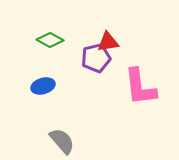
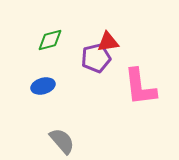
green diamond: rotated 44 degrees counterclockwise
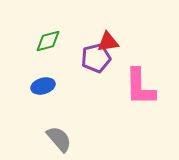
green diamond: moved 2 px left, 1 px down
pink L-shape: rotated 6 degrees clockwise
gray semicircle: moved 3 px left, 2 px up
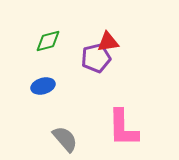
pink L-shape: moved 17 px left, 41 px down
gray semicircle: moved 6 px right
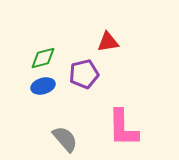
green diamond: moved 5 px left, 17 px down
purple pentagon: moved 12 px left, 16 px down
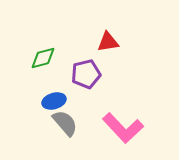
purple pentagon: moved 2 px right
blue ellipse: moved 11 px right, 15 px down
pink L-shape: rotated 42 degrees counterclockwise
gray semicircle: moved 16 px up
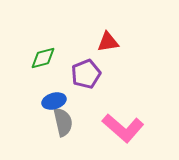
purple pentagon: rotated 8 degrees counterclockwise
gray semicircle: moved 2 px left, 1 px up; rotated 28 degrees clockwise
pink L-shape: rotated 6 degrees counterclockwise
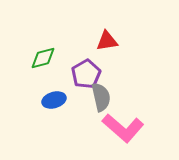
red triangle: moved 1 px left, 1 px up
purple pentagon: rotated 8 degrees counterclockwise
blue ellipse: moved 1 px up
gray semicircle: moved 38 px right, 25 px up
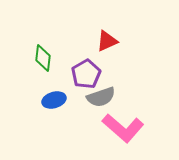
red triangle: rotated 15 degrees counterclockwise
green diamond: rotated 68 degrees counterclockwise
gray semicircle: rotated 84 degrees clockwise
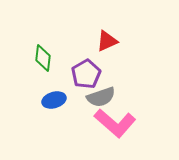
pink L-shape: moved 8 px left, 5 px up
